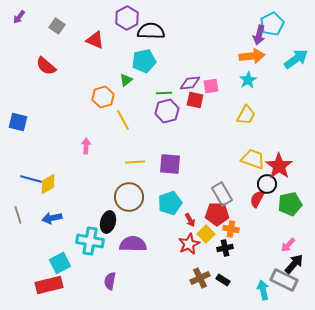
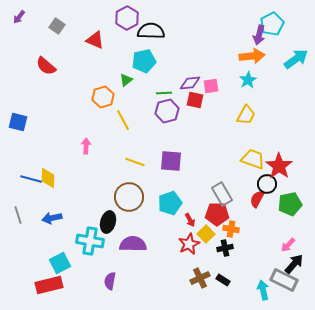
yellow line at (135, 162): rotated 24 degrees clockwise
purple square at (170, 164): moved 1 px right, 3 px up
yellow diamond at (48, 184): moved 6 px up; rotated 60 degrees counterclockwise
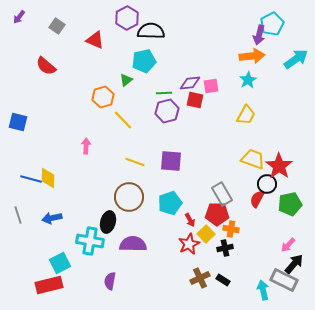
yellow line at (123, 120): rotated 15 degrees counterclockwise
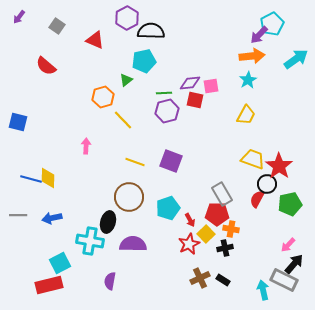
purple arrow at (259, 35): rotated 30 degrees clockwise
purple square at (171, 161): rotated 15 degrees clockwise
cyan pentagon at (170, 203): moved 2 px left, 5 px down
gray line at (18, 215): rotated 72 degrees counterclockwise
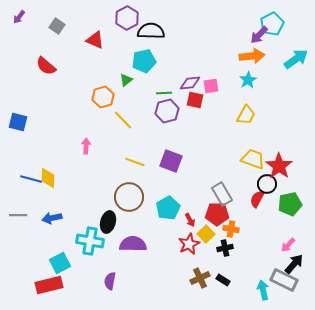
cyan pentagon at (168, 208): rotated 10 degrees counterclockwise
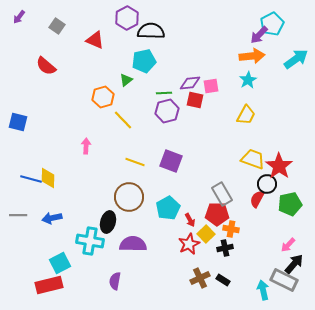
purple semicircle at (110, 281): moved 5 px right
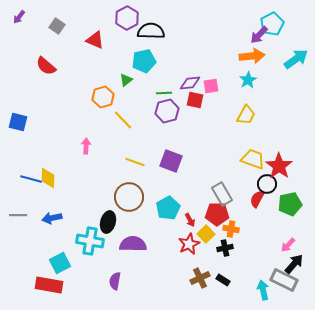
red rectangle at (49, 285): rotated 24 degrees clockwise
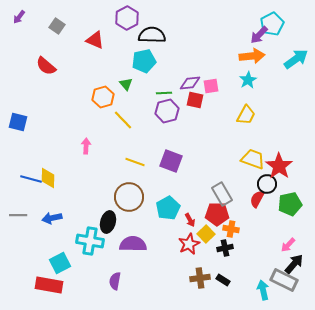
black semicircle at (151, 31): moved 1 px right, 4 px down
green triangle at (126, 80): moved 4 px down; rotated 32 degrees counterclockwise
brown cross at (200, 278): rotated 18 degrees clockwise
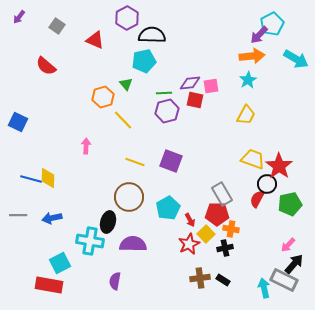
cyan arrow at (296, 59): rotated 65 degrees clockwise
blue square at (18, 122): rotated 12 degrees clockwise
cyan arrow at (263, 290): moved 1 px right, 2 px up
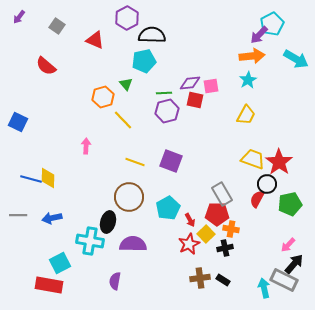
red star at (279, 166): moved 4 px up
